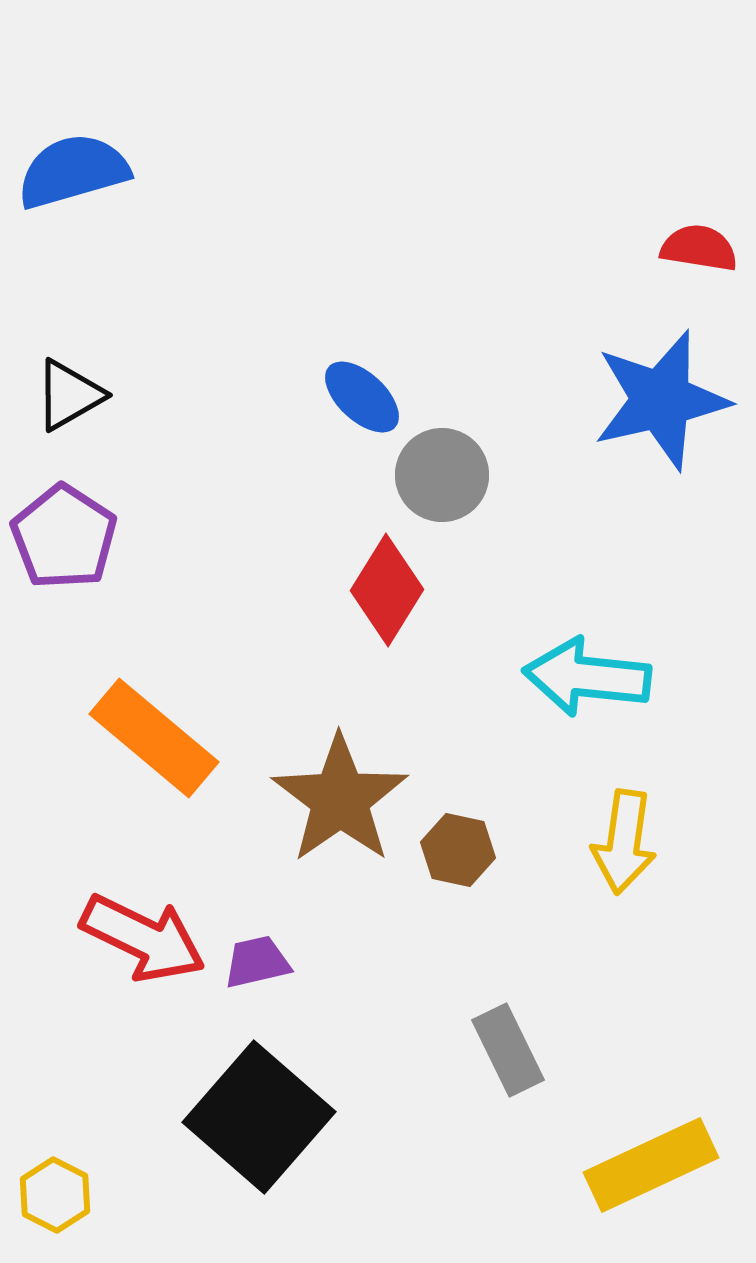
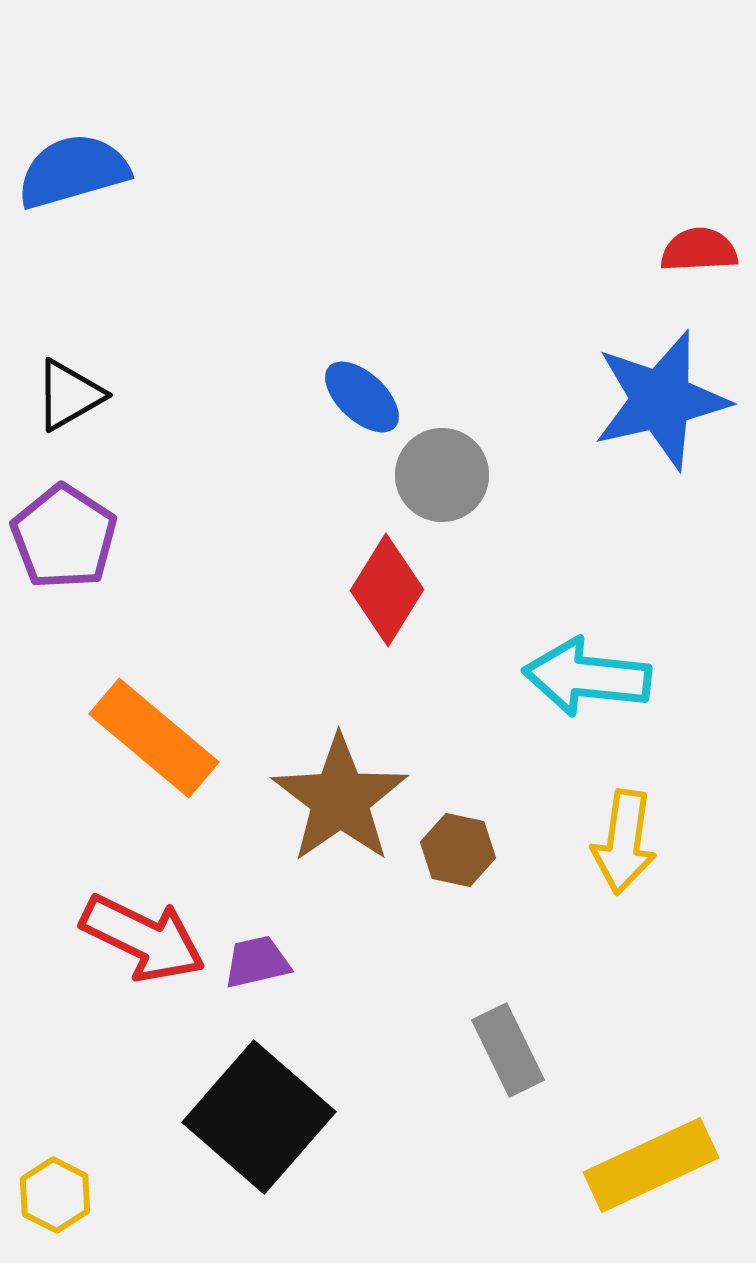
red semicircle: moved 2 px down; rotated 12 degrees counterclockwise
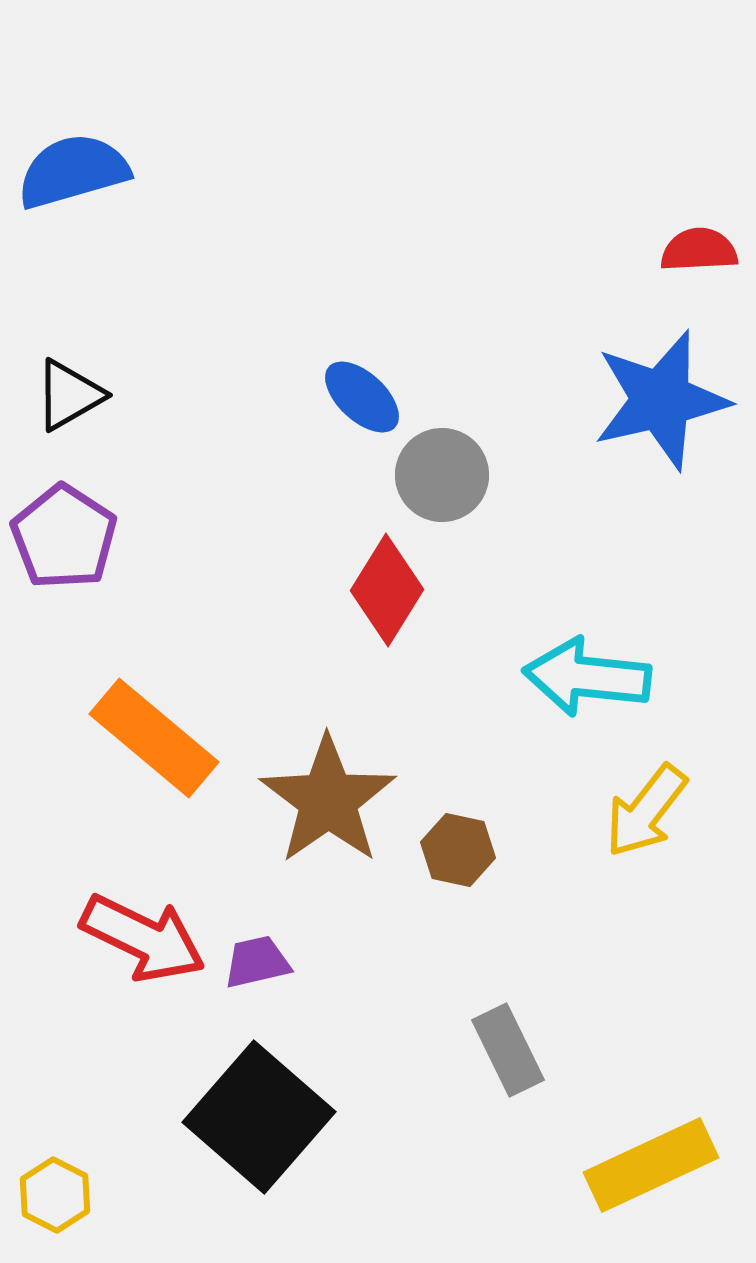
brown star: moved 12 px left, 1 px down
yellow arrow: moved 22 px right, 31 px up; rotated 30 degrees clockwise
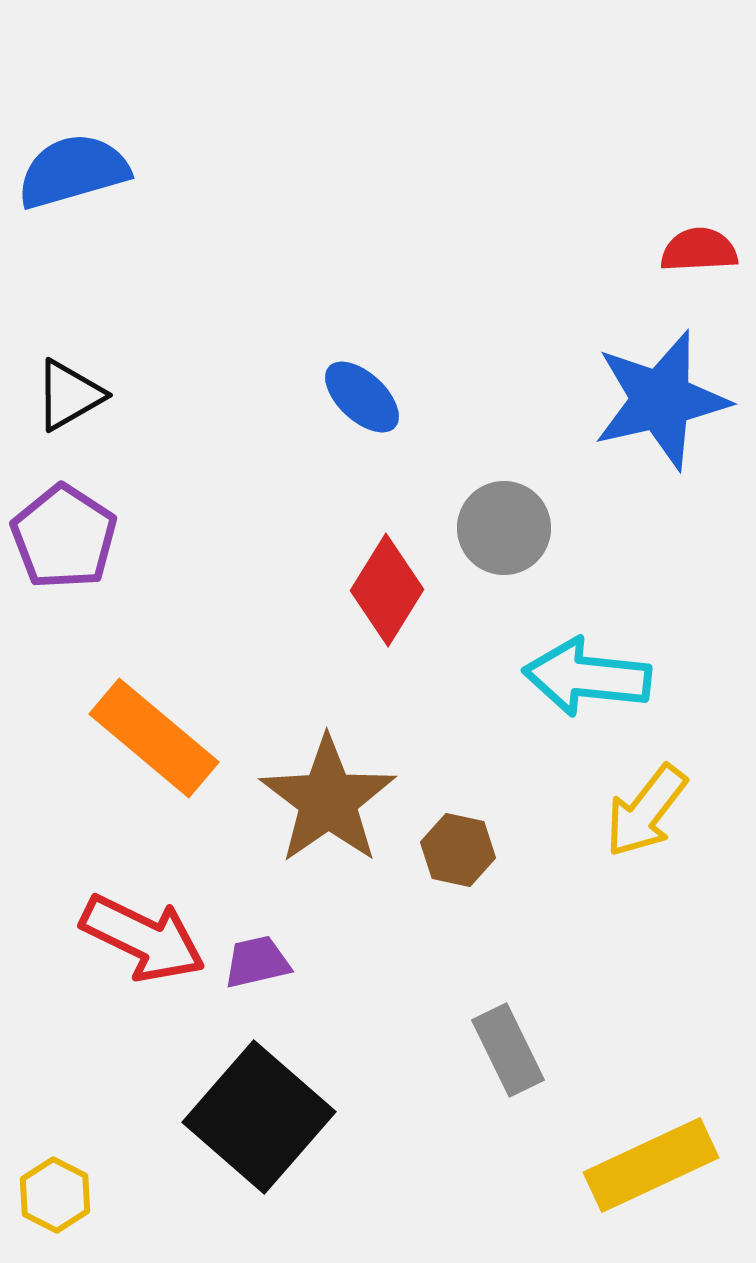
gray circle: moved 62 px right, 53 px down
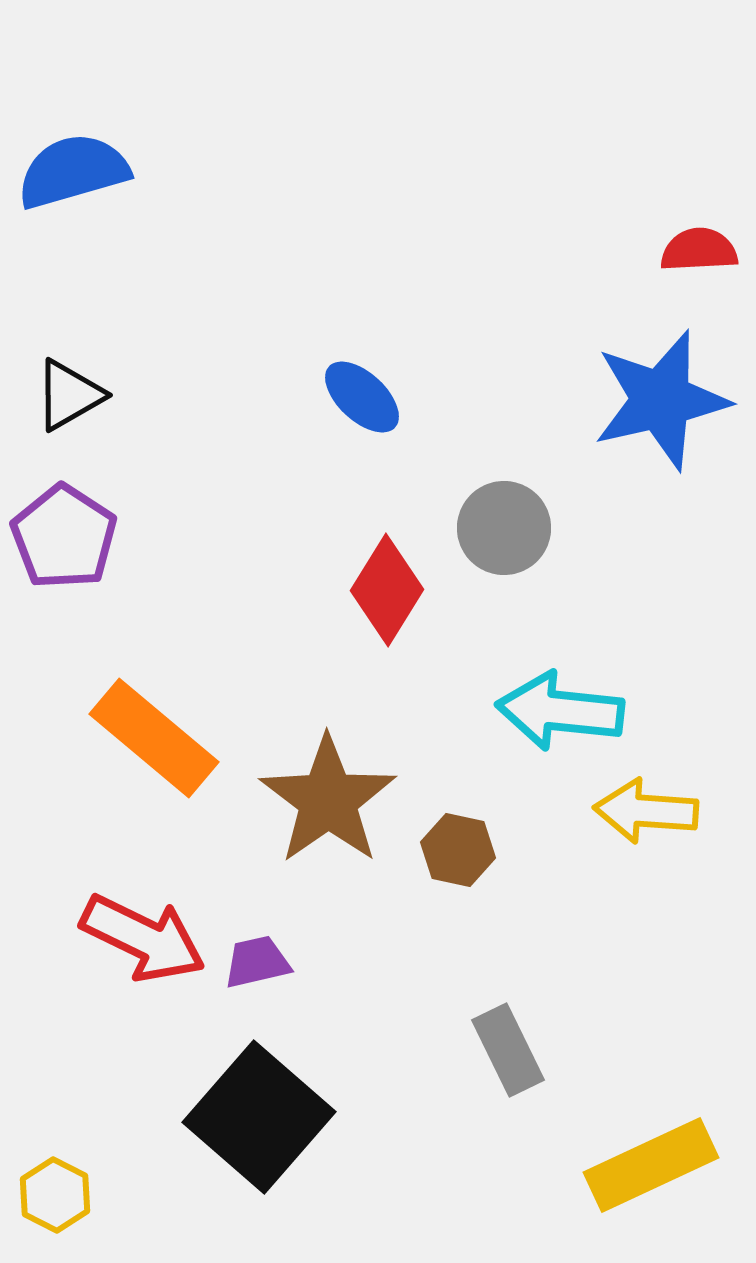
cyan arrow: moved 27 px left, 34 px down
yellow arrow: rotated 56 degrees clockwise
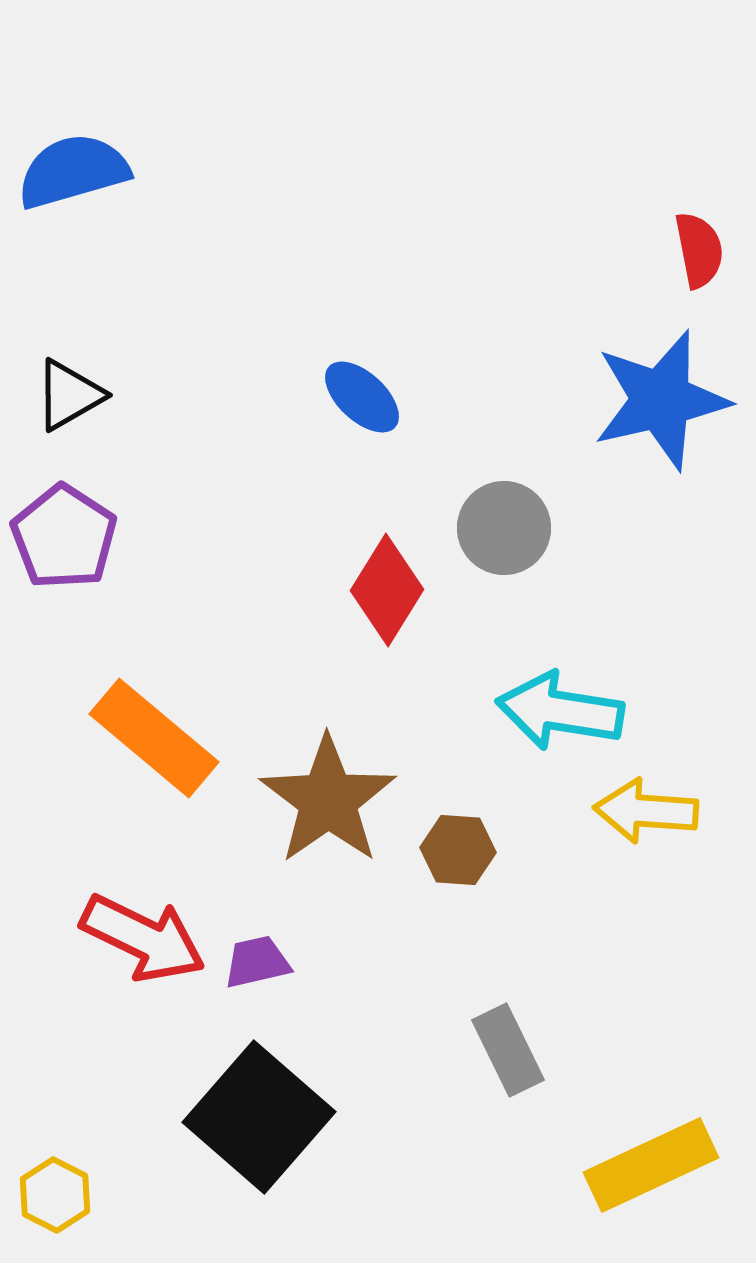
red semicircle: rotated 82 degrees clockwise
cyan arrow: rotated 3 degrees clockwise
brown hexagon: rotated 8 degrees counterclockwise
